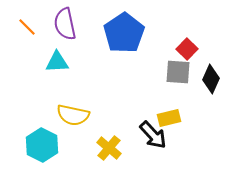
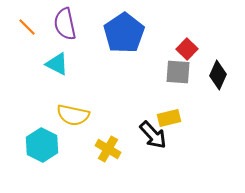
cyan triangle: moved 2 px down; rotated 30 degrees clockwise
black diamond: moved 7 px right, 4 px up
yellow cross: moved 1 px left, 1 px down; rotated 10 degrees counterclockwise
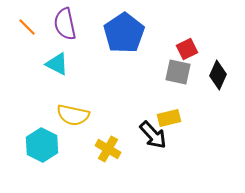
red square: rotated 20 degrees clockwise
gray square: rotated 8 degrees clockwise
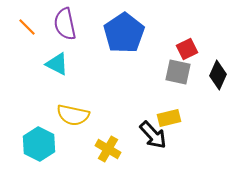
cyan hexagon: moved 3 px left, 1 px up
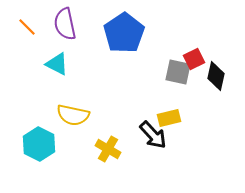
red square: moved 7 px right, 10 px down
black diamond: moved 2 px left, 1 px down; rotated 12 degrees counterclockwise
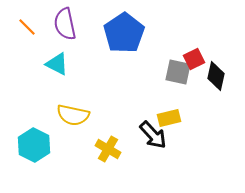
cyan hexagon: moved 5 px left, 1 px down
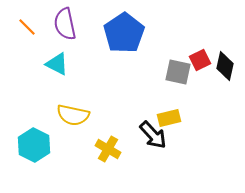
red square: moved 6 px right, 1 px down
black diamond: moved 9 px right, 10 px up
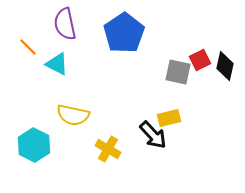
orange line: moved 1 px right, 20 px down
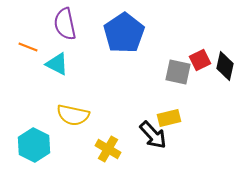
orange line: rotated 24 degrees counterclockwise
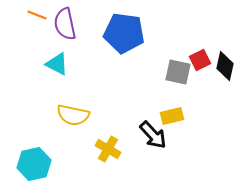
blue pentagon: rotated 30 degrees counterclockwise
orange line: moved 9 px right, 32 px up
yellow rectangle: moved 3 px right, 2 px up
cyan hexagon: moved 19 px down; rotated 20 degrees clockwise
